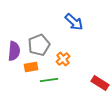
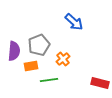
orange rectangle: moved 1 px up
red rectangle: rotated 18 degrees counterclockwise
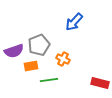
blue arrow: rotated 90 degrees clockwise
purple semicircle: rotated 66 degrees clockwise
orange cross: rotated 24 degrees counterclockwise
